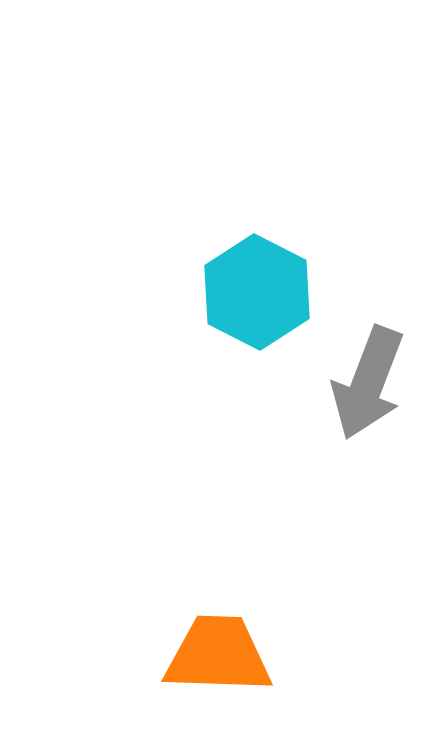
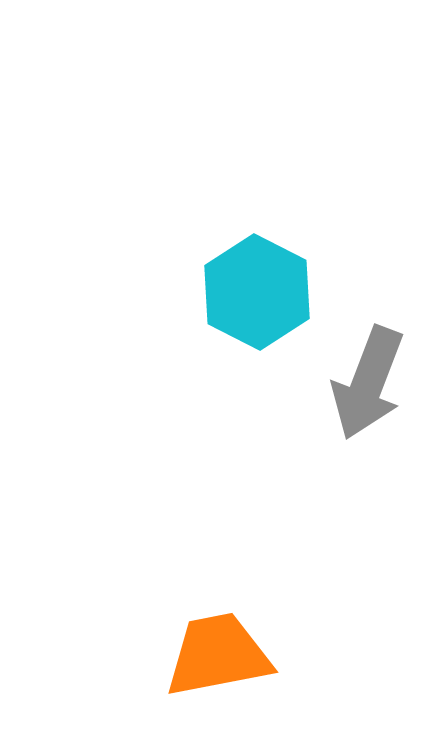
orange trapezoid: rotated 13 degrees counterclockwise
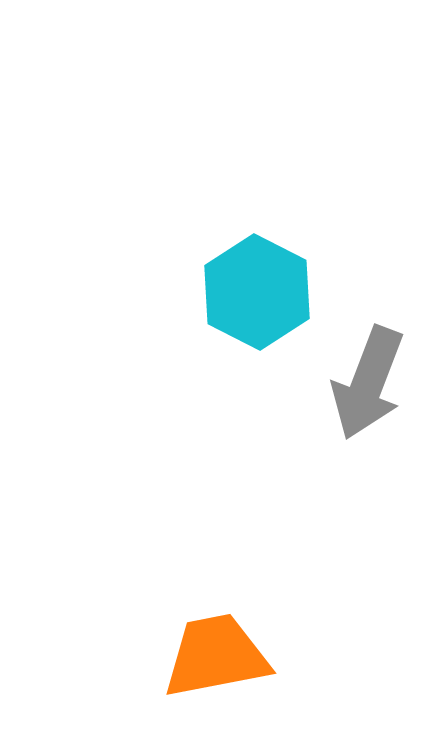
orange trapezoid: moved 2 px left, 1 px down
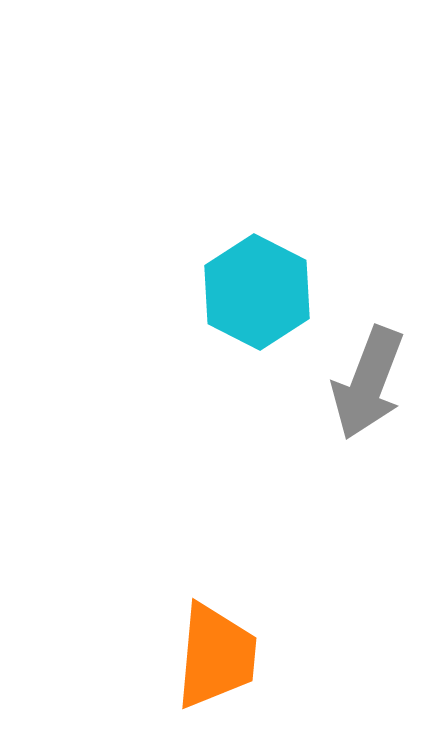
orange trapezoid: rotated 106 degrees clockwise
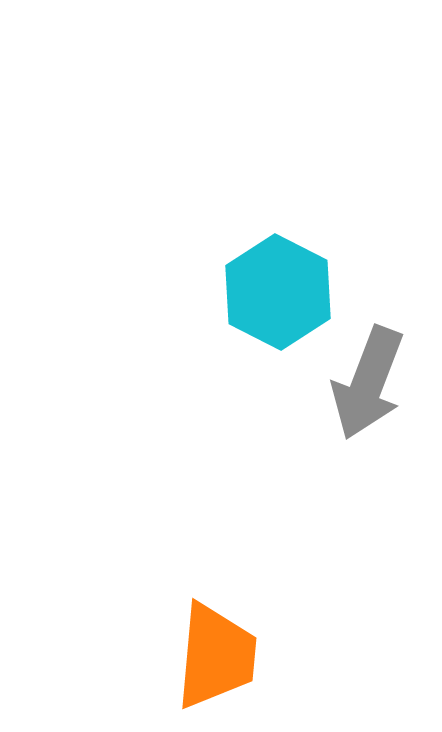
cyan hexagon: moved 21 px right
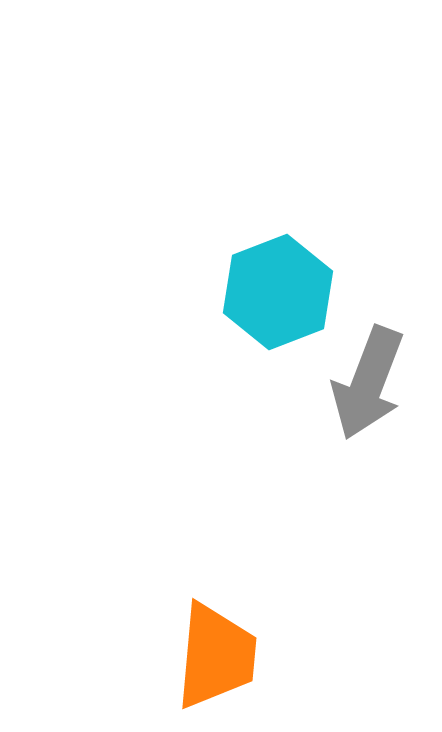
cyan hexagon: rotated 12 degrees clockwise
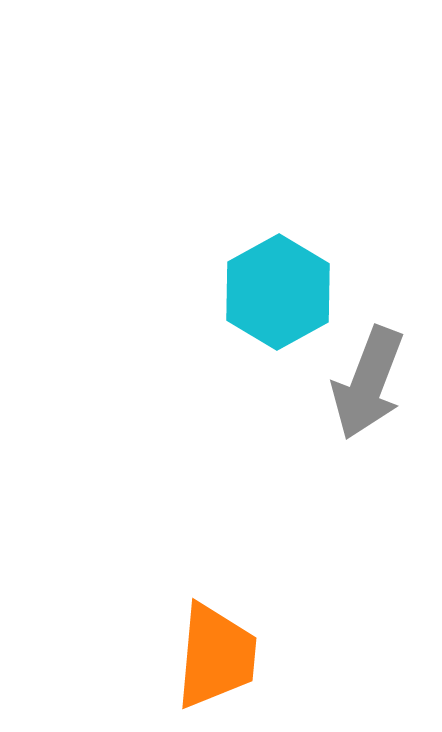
cyan hexagon: rotated 8 degrees counterclockwise
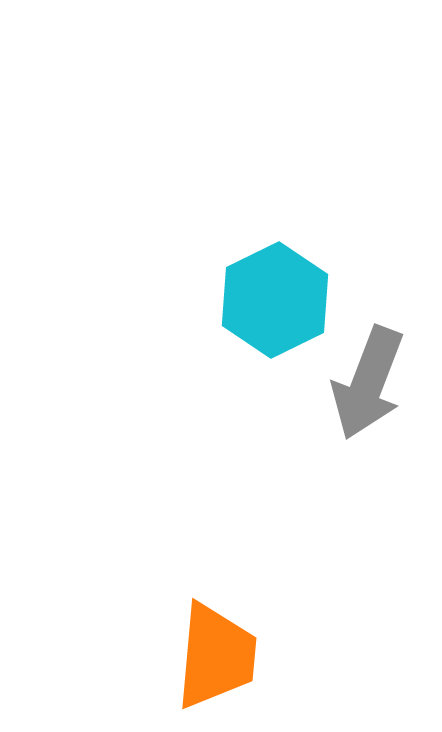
cyan hexagon: moved 3 px left, 8 px down; rotated 3 degrees clockwise
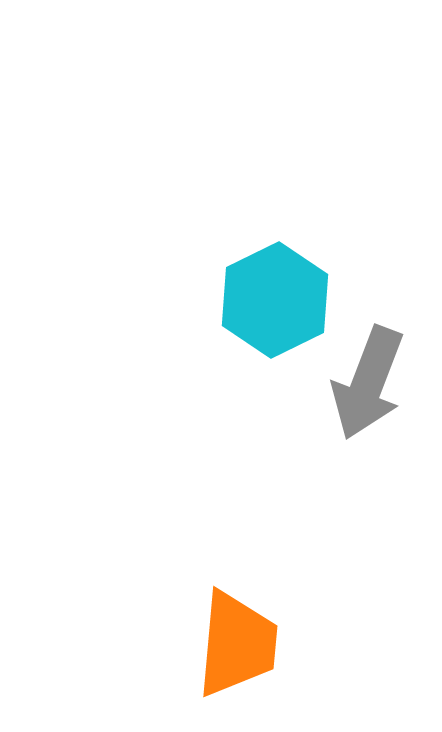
orange trapezoid: moved 21 px right, 12 px up
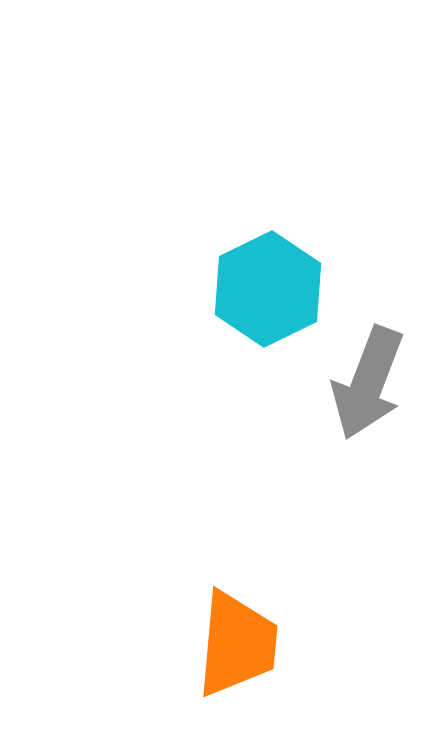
cyan hexagon: moved 7 px left, 11 px up
